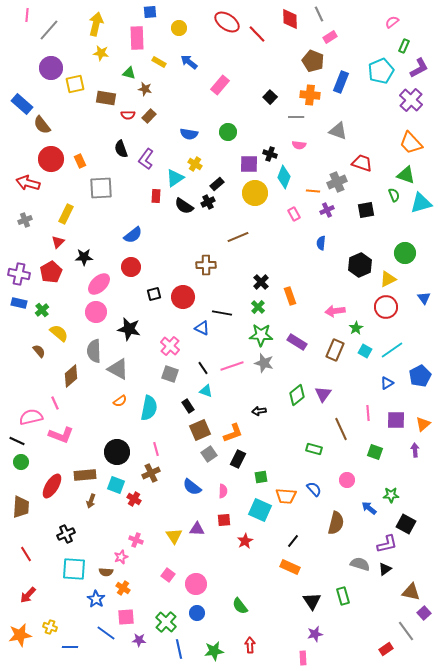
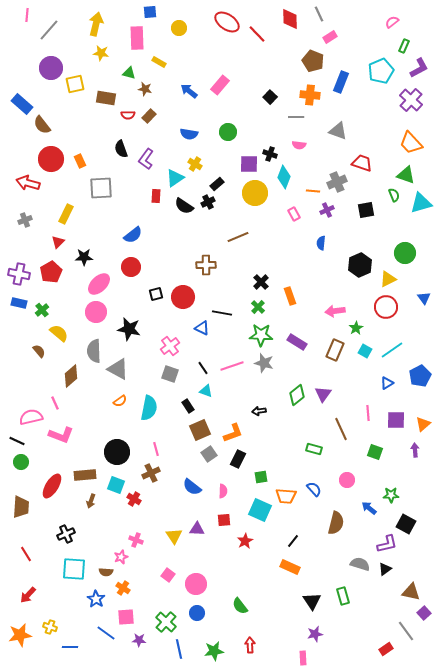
blue arrow at (189, 62): moved 29 px down
black square at (154, 294): moved 2 px right
pink cross at (170, 346): rotated 12 degrees clockwise
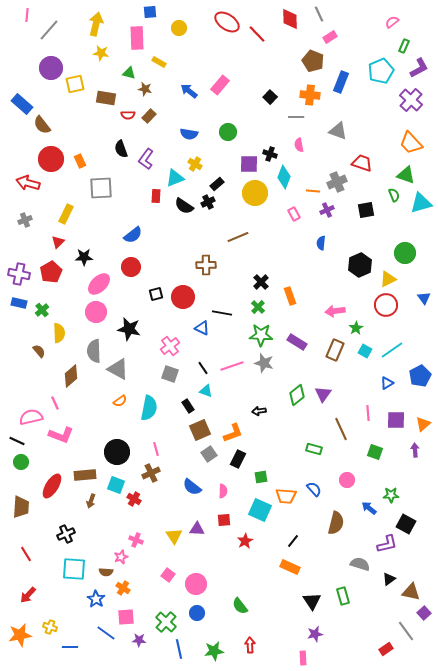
pink semicircle at (299, 145): rotated 72 degrees clockwise
cyan triangle at (175, 178): rotated 12 degrees clockwise
red circle at (386, 307): moved 2 px up
yellow semicircle at (59, 333): rotated 48 degrees clockwise
black triangle at (385, 569): moved 4 px right, 10 px down
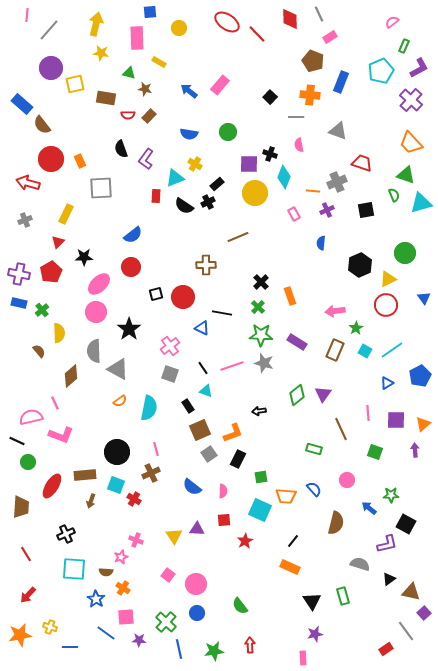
black star at (129, 329): rotated 25 degrees clockwise
green circle at (21, 462): moved 7 px right
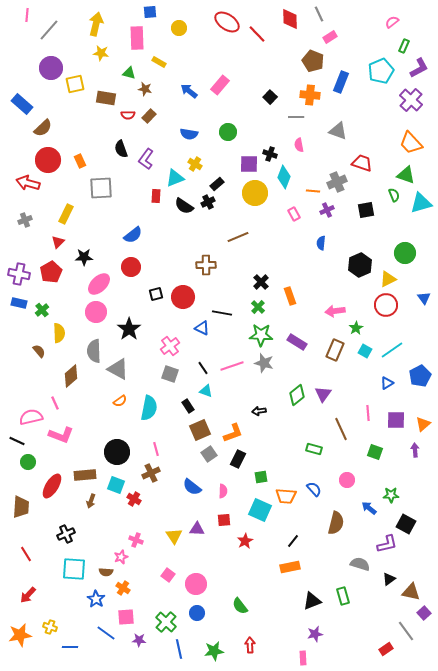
brown semicircle at (42, 125): moved 1 px right, 3 px down; rotated 96 degrees counterclockwise
red circle at (51, 159): moved 3 px left, 1 px down
orange rectangle at (290, 567): rotated 36 degrees counterclockwise
black triangle at (312, 601): rotated 42 degrees clockwise
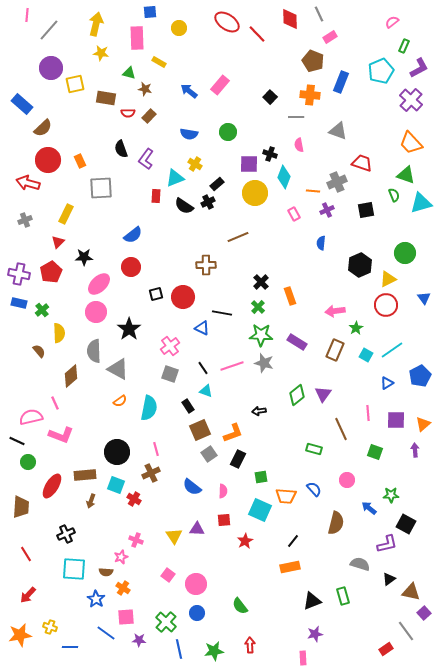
red semicircle at (128, 115): moved 2 px up
cyan square at (365, 351): moved 1 px right, 4 px down
